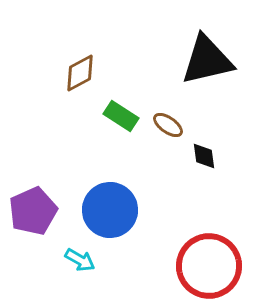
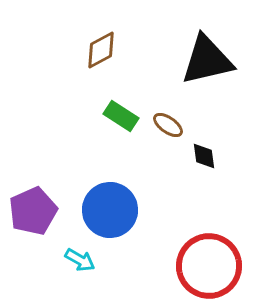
brown diamond: moved 21 px right, 23 px up
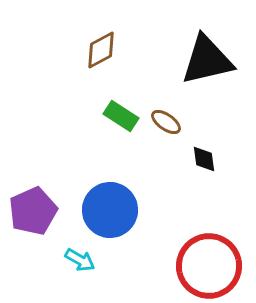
brown ellipse: moved 2 px left, 3 px up
black diamond: moved 3 px down
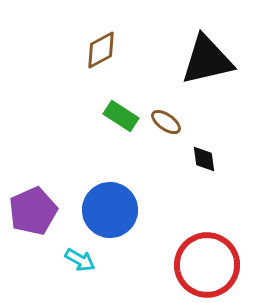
red circle: moved 2 px left, 1 px up
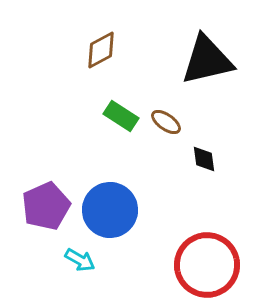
purple pentagon: moved 13 px right, 5 px up
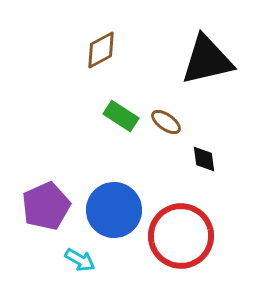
blue circle: moved 4 px right
red circle: moved 26 px left, 29 px up
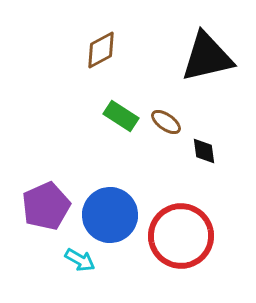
black triangle: moved 3 px up
black diamond: moved 8 px up
blue circle: moved 4 px left, 5 px down
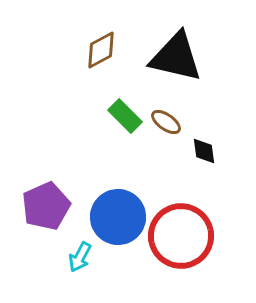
black triangle: moved 31 px left; rotated 26 degrees clockwise
green rectangle: moved 4 px right; rotated 12 degrees clockwise
blue circle: moved 8 px right, 2 px down
cyan arrow: moved 3 px up; rotated 88 degrees clockwise
